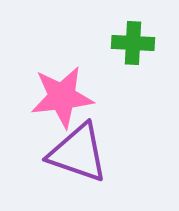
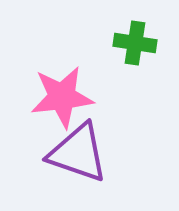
green cross: moved 2 px right; rotated 6 degrees clockwise
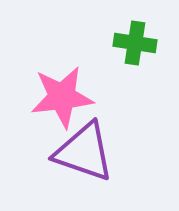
purple triangle: moved 6 px right, 1 px up
